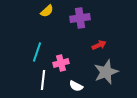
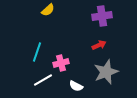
yellow semicircle: moved 1 px right, 1 px up
purple cross: moved 22 px right, 2 px up
white line: rotated 54 degrees clockwise
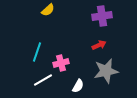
gray star: moved 1 px up; rotated 10 degrees clockwise
white semicircle: moved 2 px right; rotated 88 degrees counterclockwise
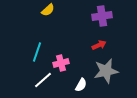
white line: rotated 12 degrees counterclockwise
white semicircle: moved 3 px right, 1 px up
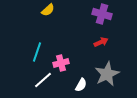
purple cross: moved 2 px up; rotated 24 degrees clockwise
red arrow: moved 2 px right, 3 px up
gray star: moved 1 px right, 3 px down; rotated 15 degrees counterclockwise
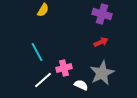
yellow semicircle: moved 5 px left; rotated 16 degrees counterclockwise
cyan line: rotated 48 degrees counterclockwise
pink cross: moved 3 px right, 5 px down
gray star: moved 5 px left, 1 px up
white semicircle: rotated 96 degrees counterclockwise
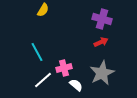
purple cross: moved 5 px down
white semicircle: moved 5 px left; rotated 16 degrees clockwise
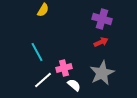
white semicircle: moved 2 px left
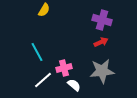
yellow semicircle: moved 1 px right
purple cross: moved 1 px down
gray star: moved 2 px up; rotated 20 degrees clockwise
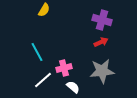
white semicircle: moved 1 px left, 2 px down
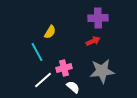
yellow semicircle: moved 6 px right, 22 px down
purple cross: moved 4 px left, 2 px up; rotated 18 degrees counterclockwise
red arrow: moved 8 px left, 1 px up
